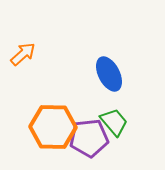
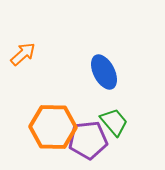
blue ellipse: moved 5 px left, 2 px up
purple pentagon: moved 1 px left, 2 px down
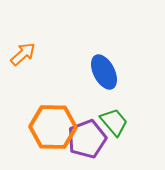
purple pentagon: moved 1 px left, 1 px up; rotated 15 degrees counterclockwise
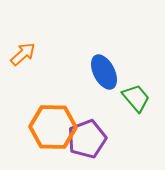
green trapezoid: moved 22 px right, 24 px up
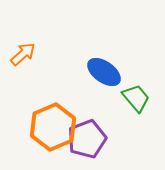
blue ellipse: rotated 28 degrees counterclockwise
orange hexagon: rotated 24 degrees counterclockwise
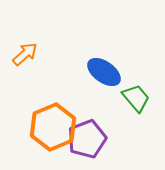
orange arrow: moved 2 px right
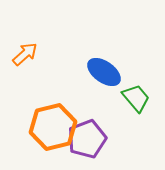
orange hexagon: rotated 9 degrees clockwise
